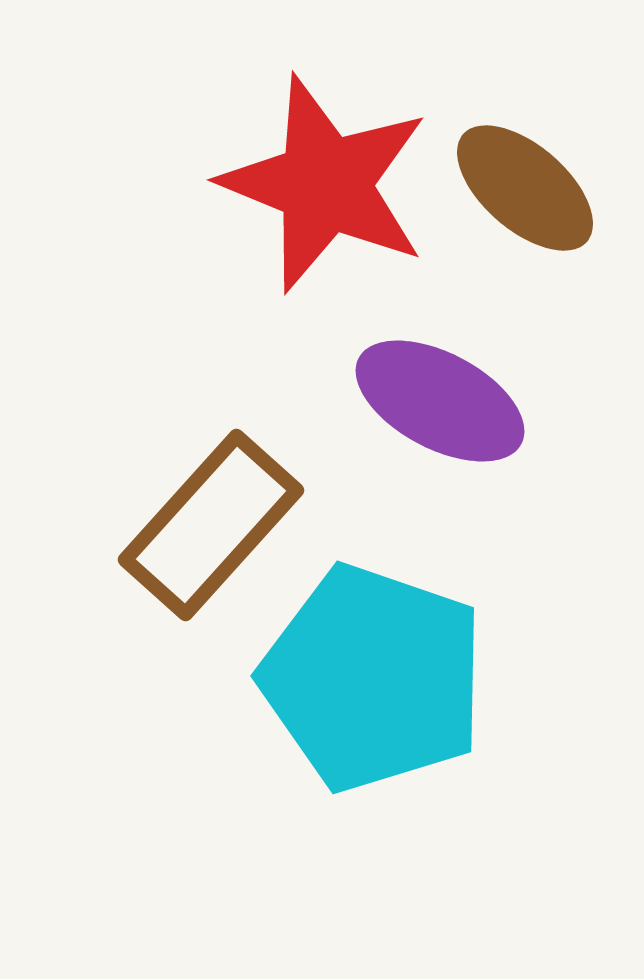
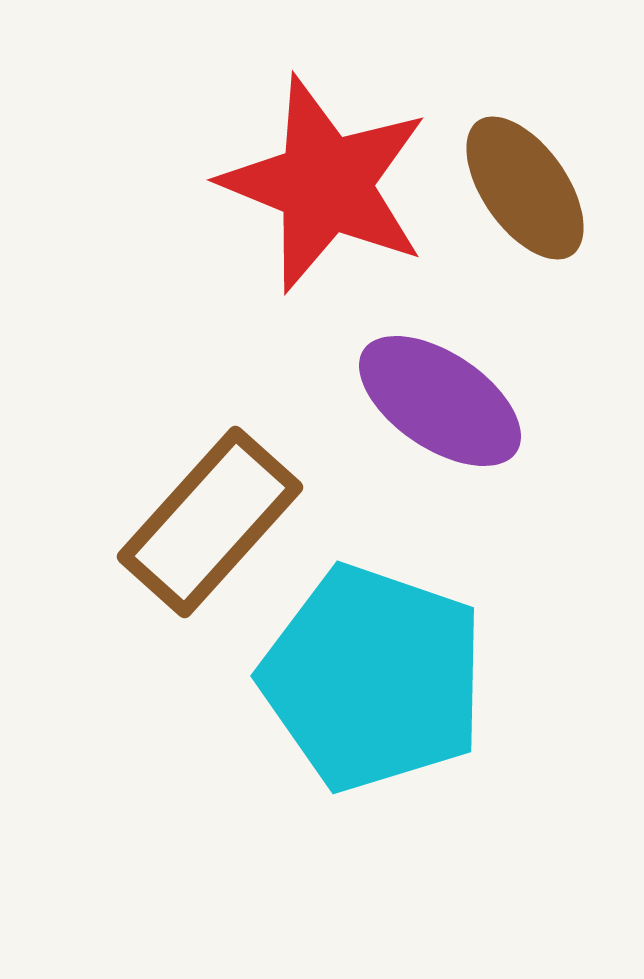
brown ellipse: rotated 14 degrees clockwise
purple ellipse: rotated 6 degrees clockwise
brown rectangle: moved 1 px left, 3 px up
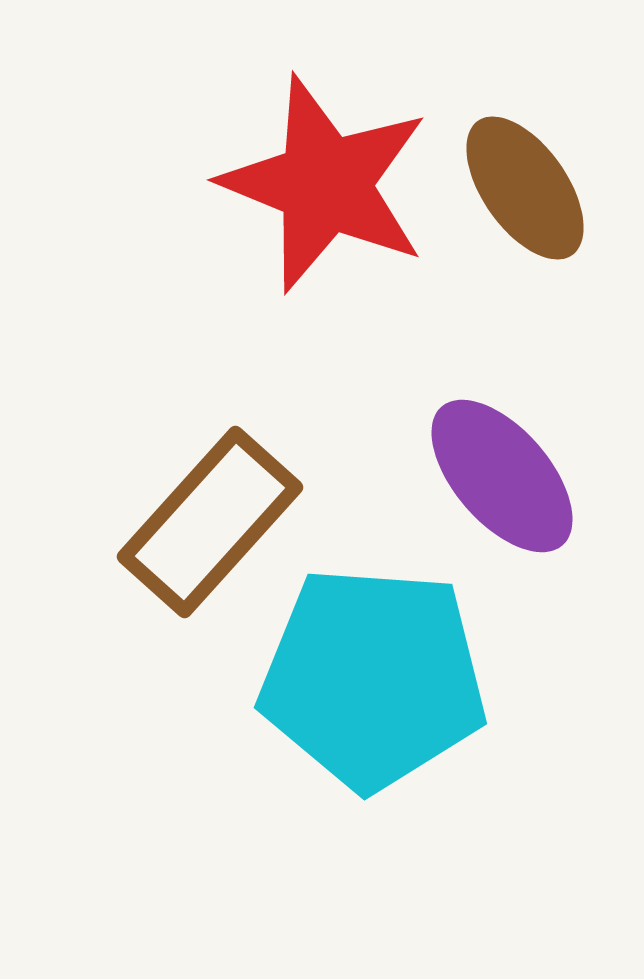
purple ellipse: moved 62 px right, 75 px down; rotated 15 degrees clockwise
cyan pentagon: rotated 15 degrees counterclockwise
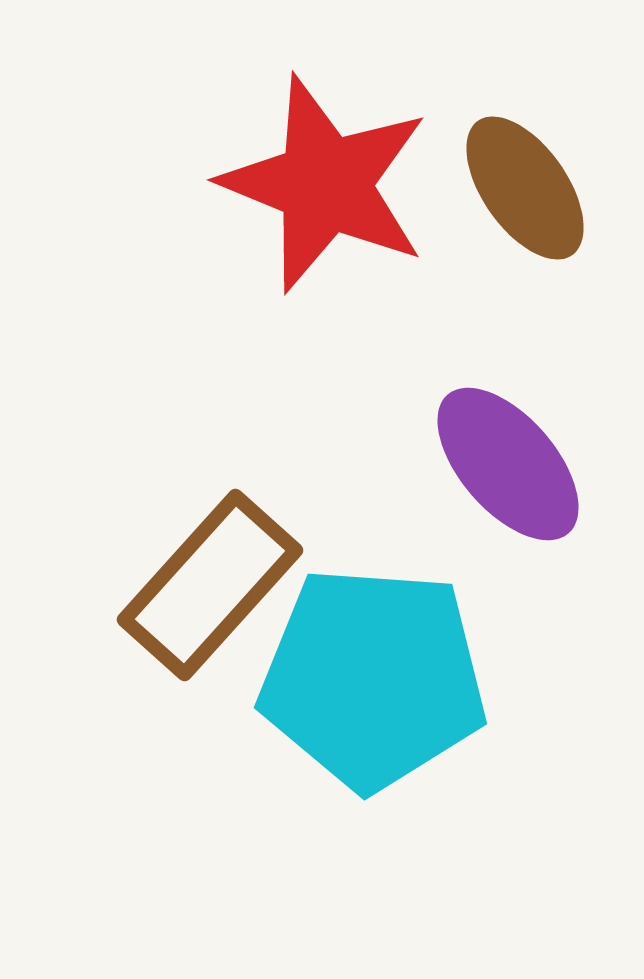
purple ellipse: moved 6 px right, 12 px up
brown rectangle: moved 63 px down
